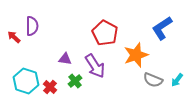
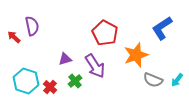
purple semicircle: rotated 12 degrees counterclockwise
purple triangle: rotated 24 degrees counterclockwise
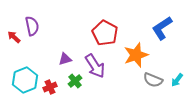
cyan hexagon: moved 1 px left, 1 px up; rotated 20 degrees clockwise
red cross: rotated 24 degrees clockwise
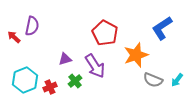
purple semicircle: rotated 24 degrees clockwise
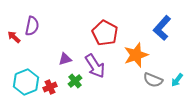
blue L-shape: rotated 15 degrees counterclockwise
cyan hexagon: moved 1 px right, 2 px down
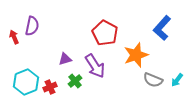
red arrow: rotated 24 degrees clockwise
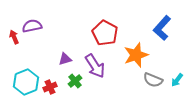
purple semicircle: rotated 114 degrees counterclockwise
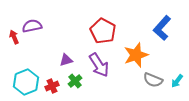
red pentagon: moved 2 px left, 2 px up
purple triangle: moved 1 px right, 1 px down
purple arrow: moved 4 px right, 1 px up
cyan arrow: moved 1 px down
red cross: moved 2 px right, 1 px up
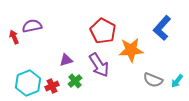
orange star: moved 5 px left, 5 px up; rotated 15 degrees clockwise
cyan hexagon: moved 2 px right, 1 px down
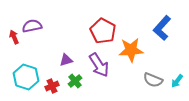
cyan hexagon: moved 2 px left, 6 px up; rotated 20 degrees counterclockwise
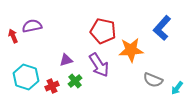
red pentagon: rotated 15 degrees counterclockwise
red arrow: moved 1 px left, 1 px up
cyan arrow: moved 7 px down
